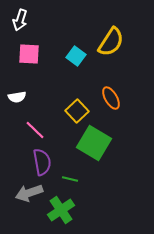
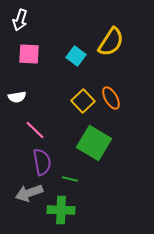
yellow square: moved 6 px right, 10 px up
green cross: rotated 36 degrees clockwise
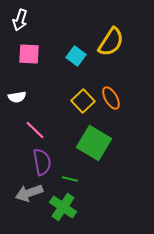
green cross: moved 2 px right, 3 px up; rotated 32 degrees clockwise
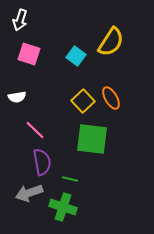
pink square: rotated 15 degrees clockwise
green square: moved 2 px left, 4 px up; rotated 24 degrees counterclockwise
green cross: rotated 16 degrees counterclockwise
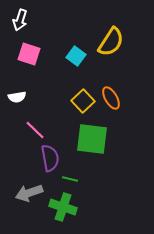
purple semicircle: moved 8 px right, 4 px up
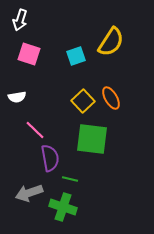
cyan square: rotated 36 degrees clockwise
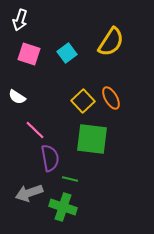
cyan square: moved 9 px left, 3 px up; rotated 18 degrees counterclockwise
white semicircle: rotated 42 degrees clockwise
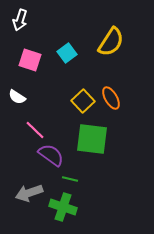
pink square: moved 1 px right, 6 px down
purple semicircle: moved 1 px right, 3 px up; rotated 44 degrees counterclockwise
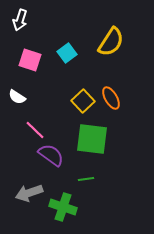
green line: moved 16 px right; rotated 21 degrees counterclockwise
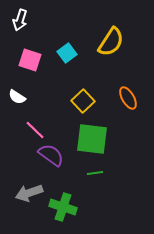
orange ellipse: moved 17 px right
green line: moved 9 px right, 6 px up
